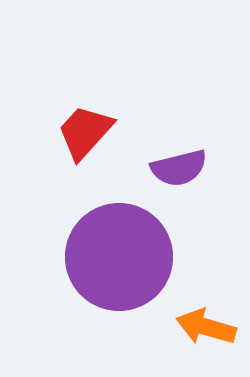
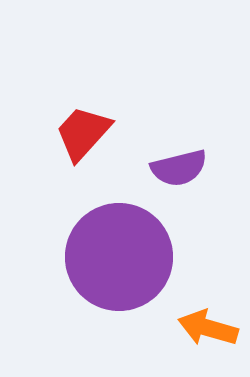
red trapezoid: moved 2 px left, 1 px down
orange arrow: moved 2 px right, 1 px down
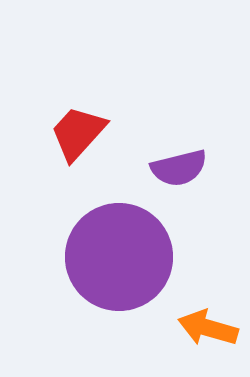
red trapezoid: moved 5 px left
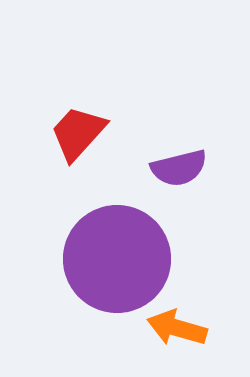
purple circle: moved 2 px left, 2 px down
orange arrow: moved 31 px left
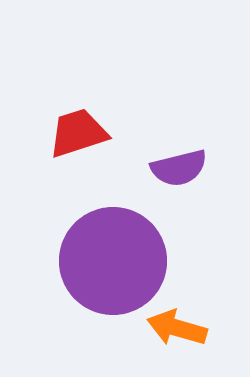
red trapezoid: rotated 30 degrees clockwise
purple circle: moved 4 px left, 2 px down
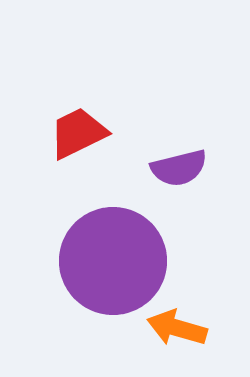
red trapezoid: rotated 8 degrees counterclockwise
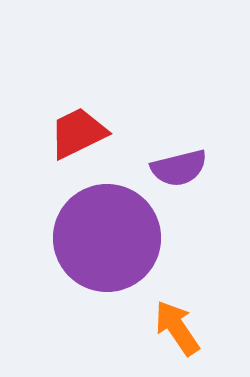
purple circle: moved 6 px left, 23 px up
orange arrow: rotated 40 degrees clockwise
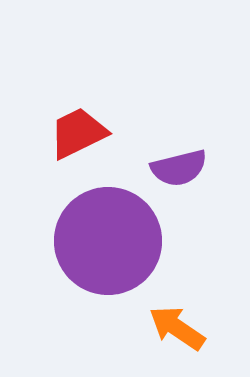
purple circle: moved 1 px right, 3 px down
orange arrow: rotated 22 degrees counterclockwise
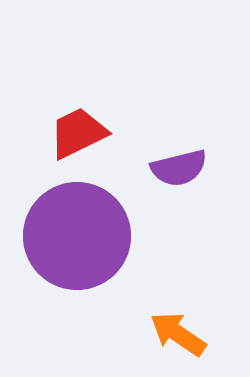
purple circle: moved 31 px left, 5 px up
orange arrow: moved 1 px right, 6 px down
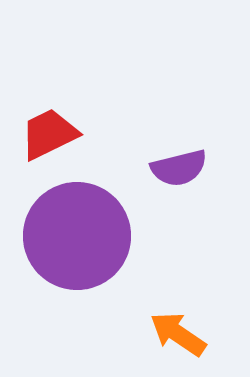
red trapezoid: moved 29 px left, 1 px down
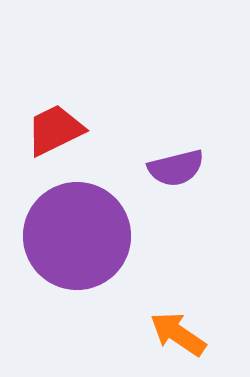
red trapezoid: moved 6 px right, 4 px up
purple semicircle: moved 3 px left
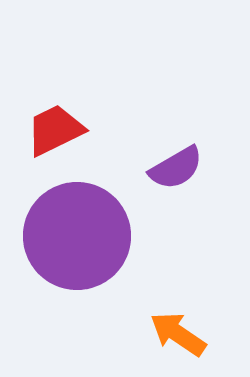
purple semicircle: rotated 16 degrees counterclockwise
